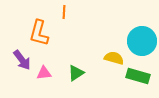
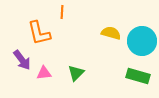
orange line: moved 2 px left
orange L-shape: rotated 28 degrees counterclockwise
yellow semicircle: moved 3 px left, 25 px up
green triangle: rotated 12 degrees counterclockwise
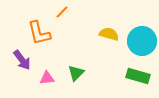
orange line: rotated 40 degrees clockwise
yellow semicircle: moved 2 px left, 1 px down
pink triangle: moved 3 px right, 5 px down
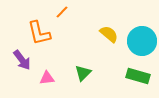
yellow semicircle: rotated 24 degrees clockwise
green triangle: moved 7 px right
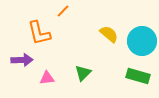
orange line: moved 1 px right, 1 px up
purple arrow: rotated 55 degrees counterclockwise
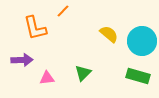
orange L-shape: moved 4 px left, 5 px up
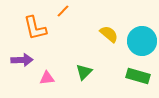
green triangle: moved 1 px right, 1 px up
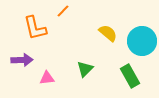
yellow semicircle: moved 1 px left, 1 px up
green triangle: moved 1 px right, 3 px up
green rectangle: moved 8 px left; rotated 45 degrees clockwise
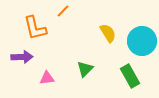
yellow semicircle: rotated 18 degrees clockwise
purple arrow: moved 3 px up
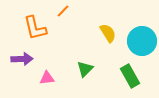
purple arrow: moved 2 px down
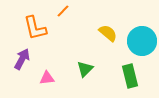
yellow semicircle: rotated 18 degrees counterclockwise
purple arrow: rotated 60 degrees counterclockwise
green rectangle: rotated 15 degrees clockwise
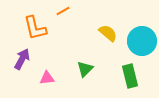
orange line: rotated 16 degrees clockwise
